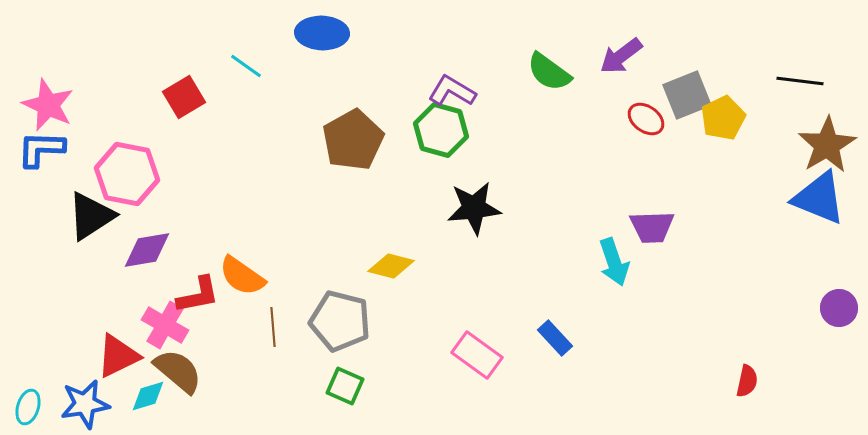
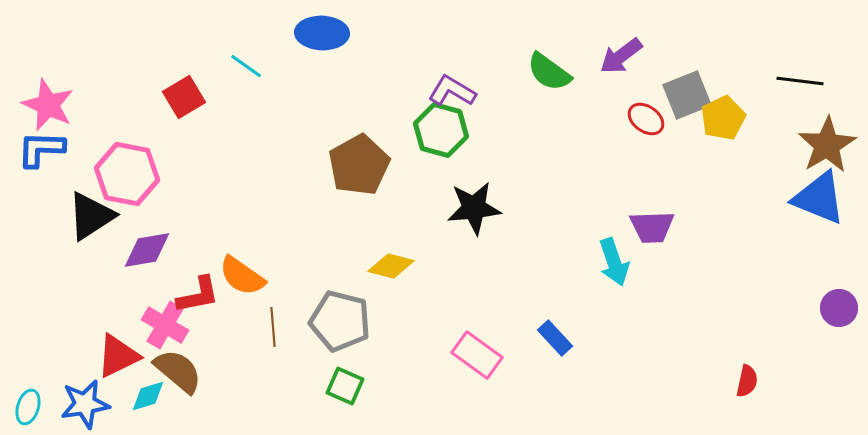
brown pentagon: moved 6 px right, 25 px down
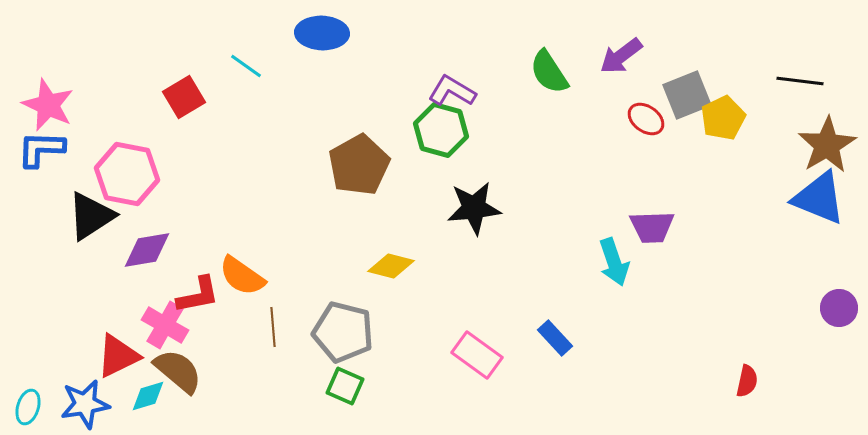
green semicircle: rotated 21 degrees clockwise
gray pentagon: moved 3 px right, 11 px down
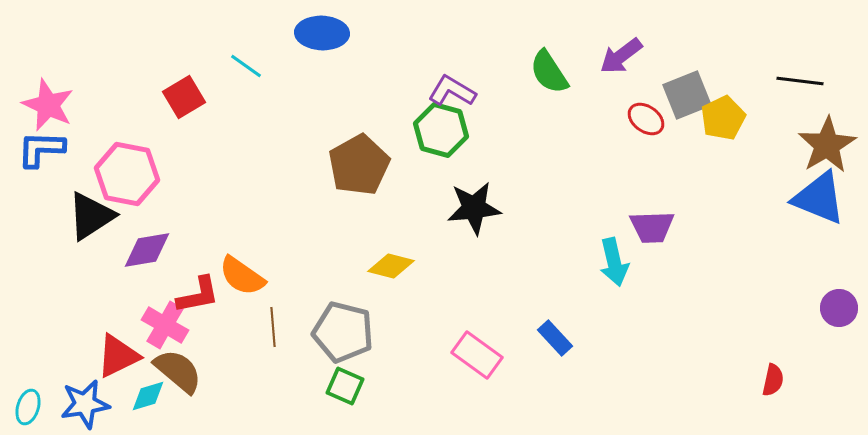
cyan arrow: rotated 6 degrees clockwise
red semicircle: moved 26 px right, 1 px up
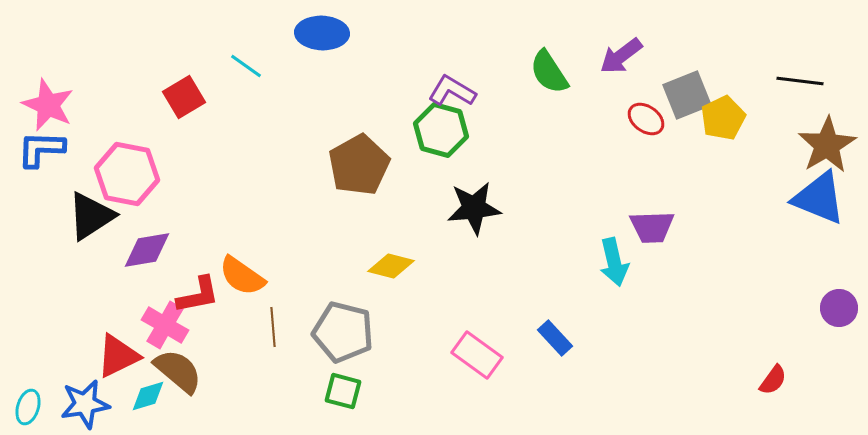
red semicircle: rotated 24 degrees clockwise
green square: moved 2 px left, 5 px down; rotated 9 degrees counterclockwise
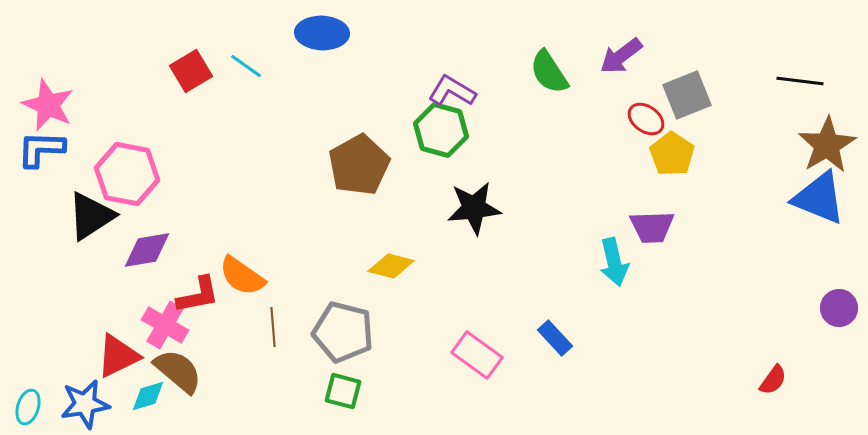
red square: moved 7 px right, 26 px up
yellow pentagon: moved 51 px left, 36 px down; rotated 12 degrees counterclockwise
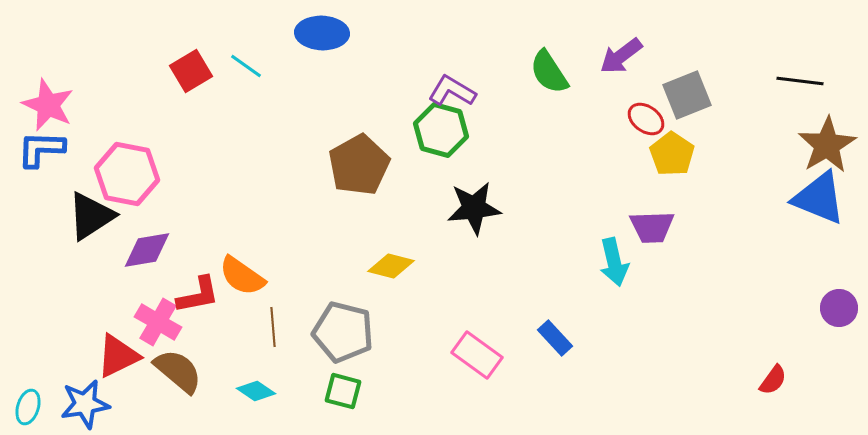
pink cross: moved 7 px left, 3 px up
cyan diamond: moved 108 px right, 5 px up; rotated 51 degrees clockwise
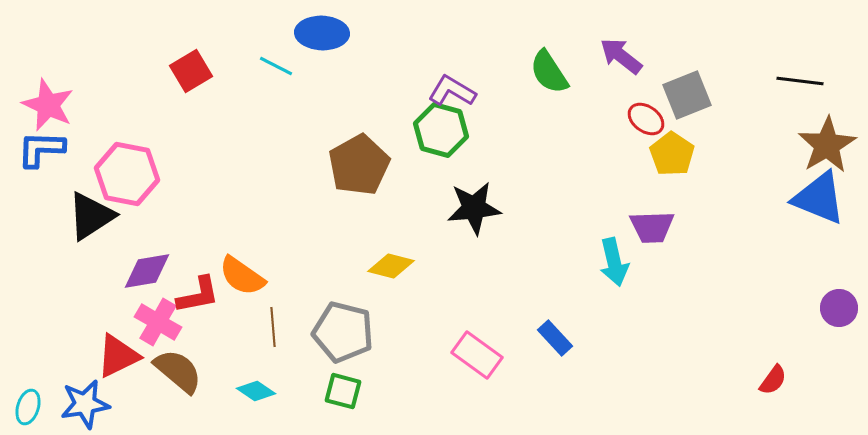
purple arrow: rotated 75 degrees clockwise
cyan line: moved 30 px right; rotated 8 degrees counterclockwise
purple diamond: moved 21 px down
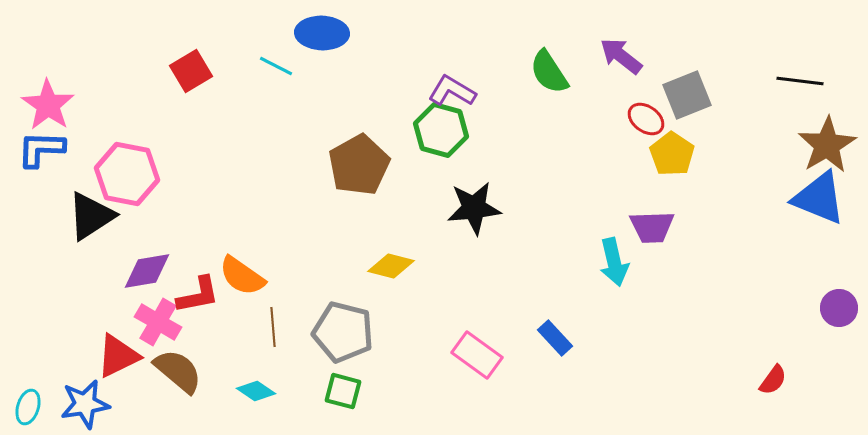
pink star: rotated 10 degrees clockwise
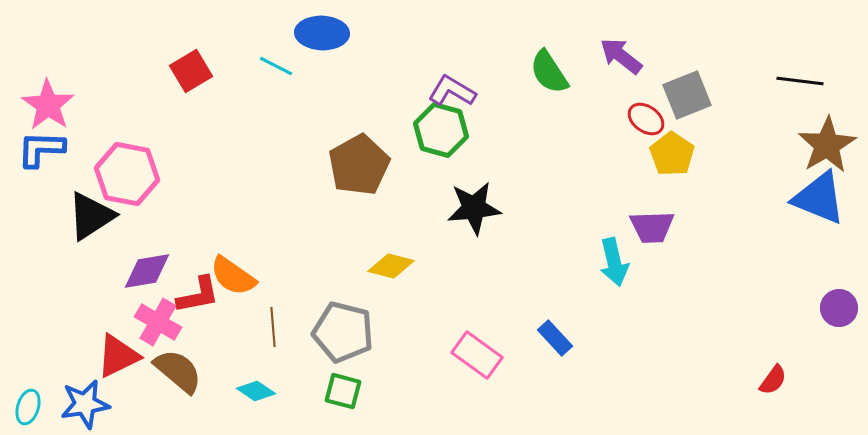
orange semicircle: moved 9 px left
